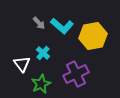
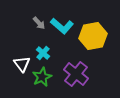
purple cross: rotated 25 degrees counterclockwise
green star: moved 1 px right, 7 px up
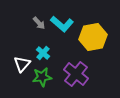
cyan L-shape: moved 2 px up
yellow hexagon: moved 1 px down
white triangle: rotated 18 degrees clockwise
green star: rotated 18 degrees clockwise
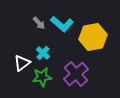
white triangle: moved 1 px up; rotated 12 degrees clockwise
purple cross: rotated 10 degrees clockwise
